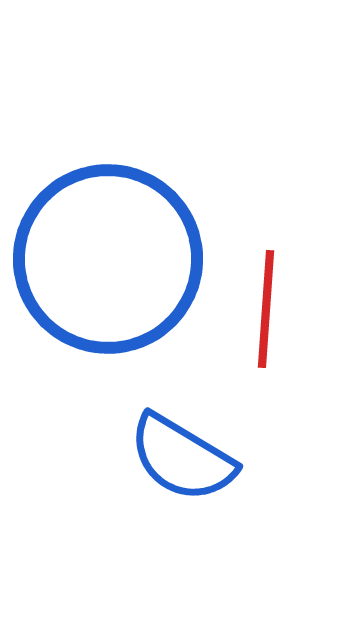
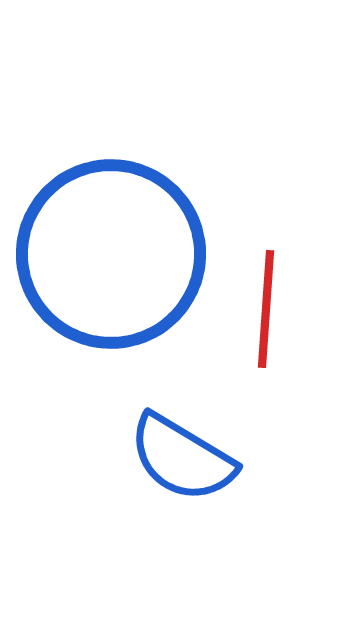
blue circle: moved 3 px right, 5 px up
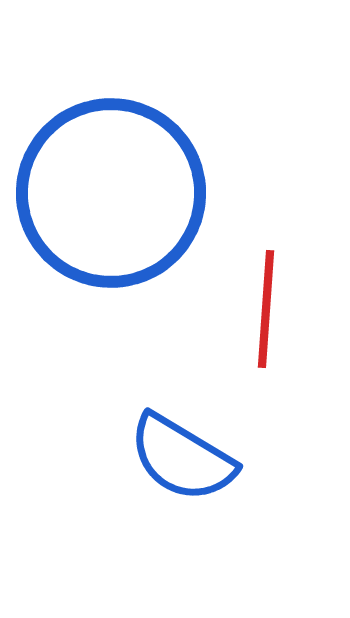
blue circle: moved 61 px up
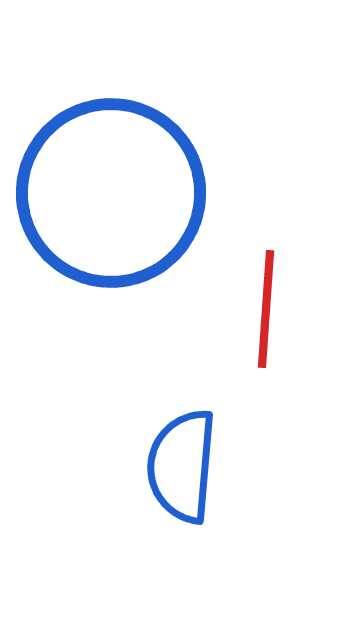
blue semicircle: moved 8 px down; rotated 64 degrees clockwise
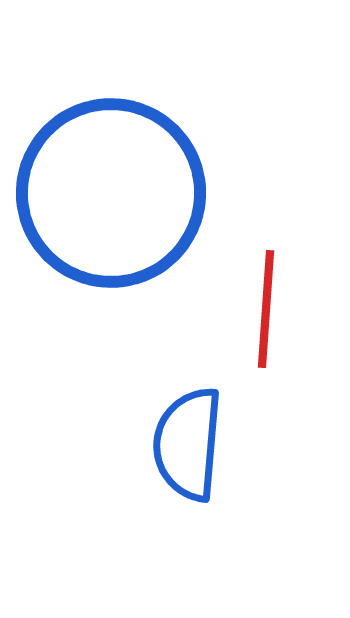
blue semicircle: moved 6 px right, 22 px up
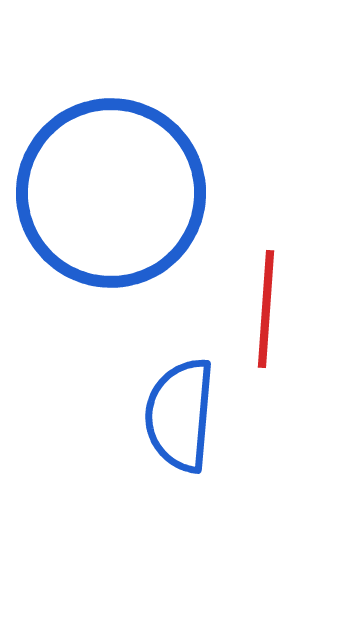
blue semicircle: moved 8 px left, 29 px up
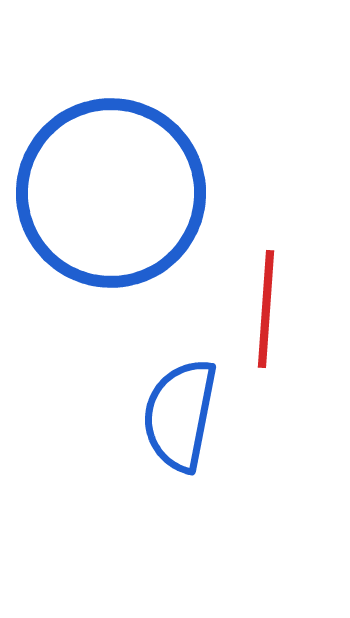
blue semicircle: rotated 6 degrees clockwise
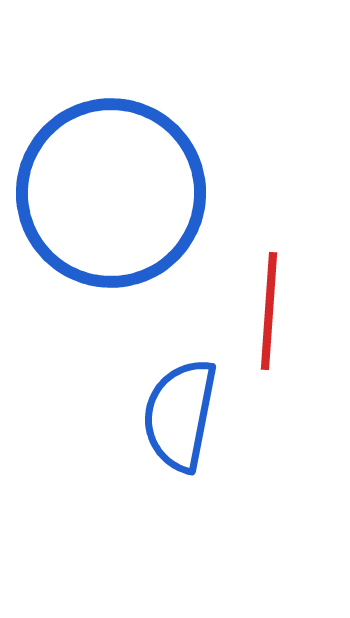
red line: moved 3 px right, 2 px down
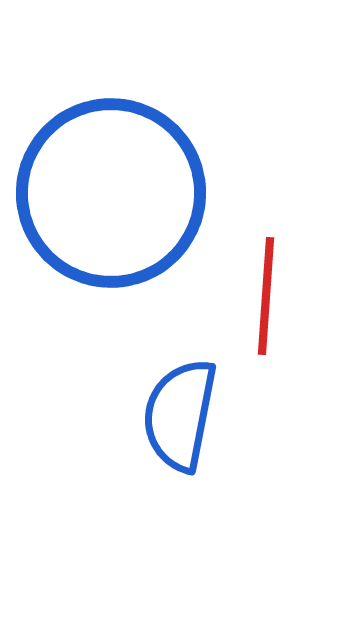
red line: moved 3 px left, 15 px up
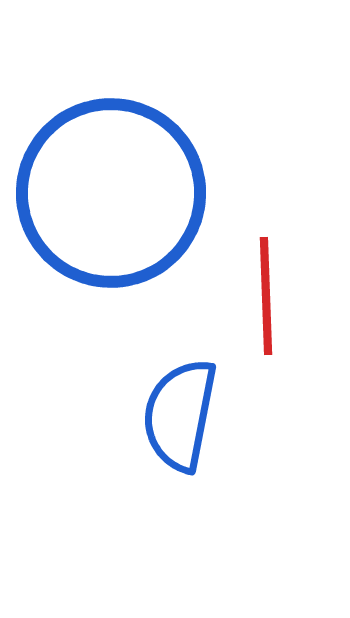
red line: rotated 6 degrees counterclockwise
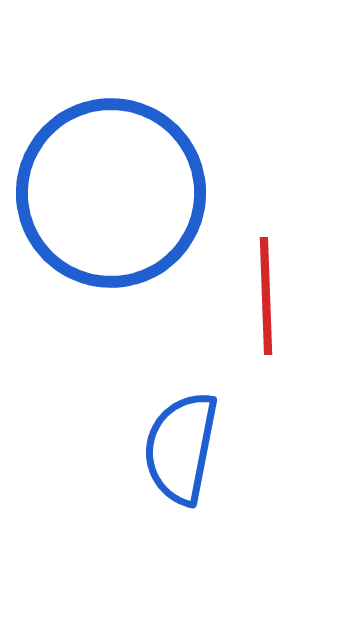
blue semicircle: moved 1 px right, 33 px down
